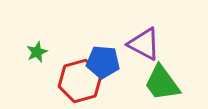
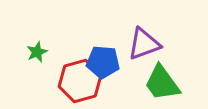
purple triangle: rotated 48 degrees counterclockwise
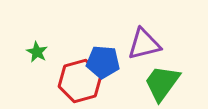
purple triangle: rotated 6 degrees clockwise
green star: rotated 20 degrees counterclockwise
green trapezoid: rotated 72 degrees clockwise
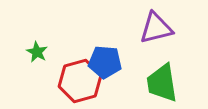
purple triangle: moved 12 px right, 16 px up
blue pentagon: moved 2 px right
green trapezoid: rotated 45 degrees counterclockwise
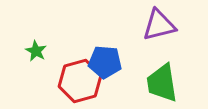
purple triangle: moved 3 px right, 3 px up
green star: moved 1 px left, 1 px up
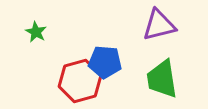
green star: moved 19 px up
green trapezoid: moved 4 px up
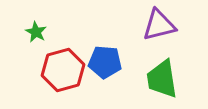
red hexagon: moved 17 px left, 11 px up
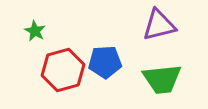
green star: moved 1 px left, 1 px up
blue pentagon: rotated 8 degrees counterclockwise
green trapezoid: rotated 87 degrees counterclockwise
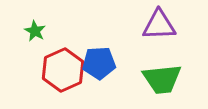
purple triangle: rotated 12 degrees clockwise
blue pentagon: moved 6 px left, 1 px down
red hexagon: rotated 9 degrees counterclockwise
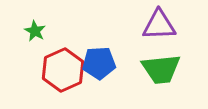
green trapezoid: moved 1 px left, 10 px up
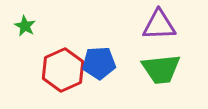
green star: moved 10 px left, 5 px up
